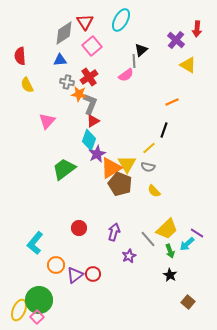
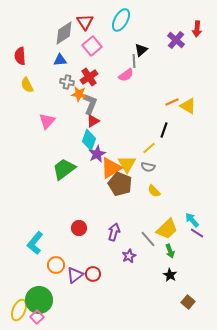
yellow triangle at (188, 65): moved 41 px down
cyan arrow at (187, 244): moved 5 px right, 24 px up; rotated 91 degrees clockwise
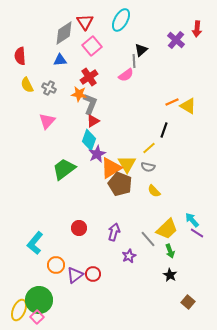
gray cross at (67, 82): moved 18 px left, 6 px down; rotated 16 degrees clockwise
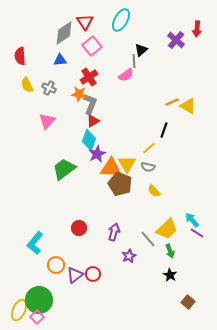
orange triangle at (111, 168): rotated 35 degrees clockwise
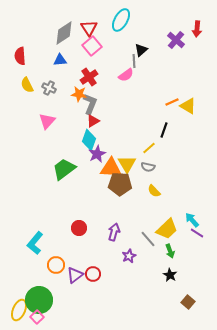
red triangle at (85, 22): moved 4 px right, 6 px down
brown pentagon at (120, 184): rotated 20 degrees counterclockwise
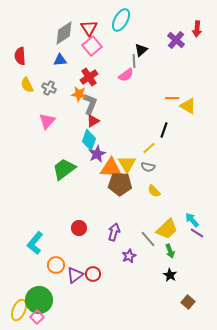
orange line at (172, 102): moved 4 px up; rotated 24 degrees clockwise
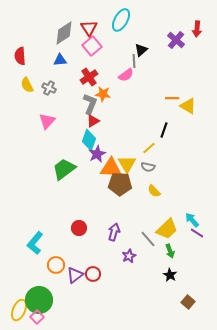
orange star at (79, 94): moved 24 px right
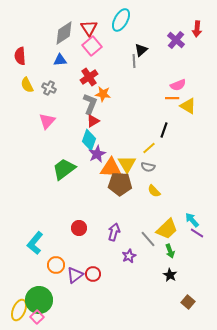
pink semicircle at (126, 75): moved 52 px right, 10 px down; rotated 14 degrees clockwise
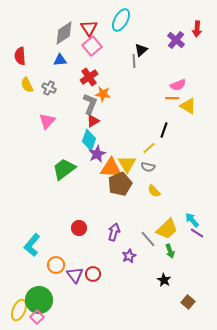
brown pentagon at (120, 184): rotated 25 degrees counterclockwise
cyan L-shape at (35, 243): moved 3 px left, 2 px down
purple triangle at (75, 275): rotated 30 degrees counterclockwise
black star at (170, 275): moved 6 px left, 5 px down
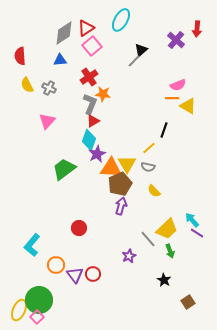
red triangle at (89, 28): moved 3 px left; rotated 30 degrees clockwise
gray line at (134, 61): rotated 48 degrees clockwise
purple arrow at (114, 232): moved 7 px right, 26 px up
brown square at (188, 302): rotated 16 degrees clockwise
